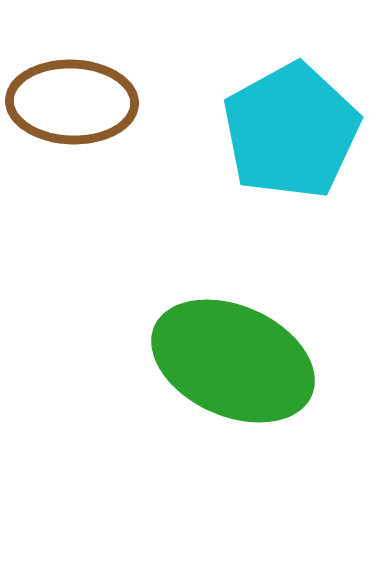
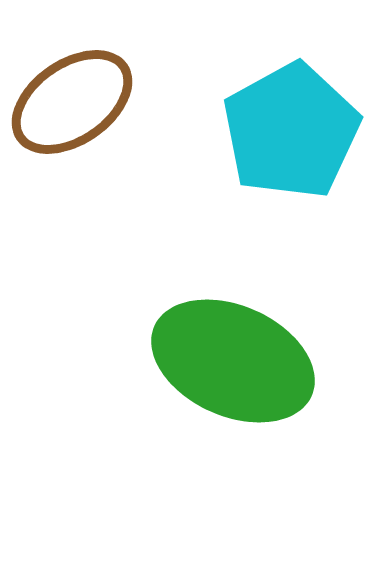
brown ellipse: rotated 37 degrees counterclockwise
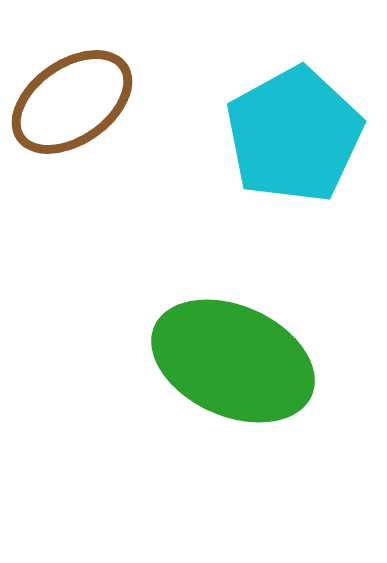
cyan pentagon: moved 3 px right, 4 px down
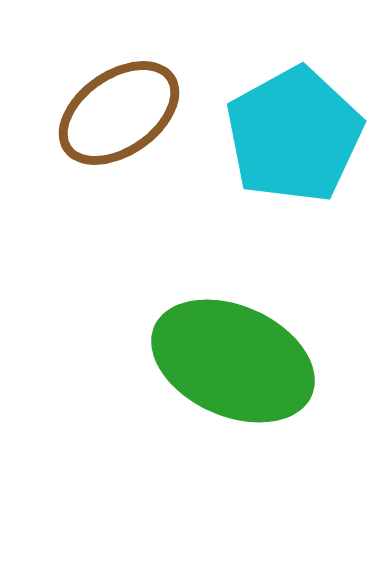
brown ellipse: moved 47 px right, 11 px down
